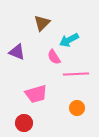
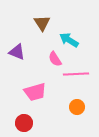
brown triangle: rotated 18 degrees counterclockwise
cyan arrow: rotated 60 degrees clockwise
pink semicircle: moved 1 px right, 2 px down
pink trapezoid: moved 1 px left, 2 px up
orange circle: moved 1 px up
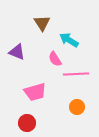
red circle: moved 3 px right
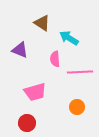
brown triangle: rotated 24 degrees counterclockwise
cyan arrow: moved 2 px up
purple triangle: moved 3 px right, 2 px up
pink semicircle: rotated 28 degrees clockwise
pink line: moved 4 px right, 2 px up
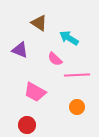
brown triangle: moved 3 px left
pink semicircle: rotated 42 degrees counterclockwise
pink line: moved 3 px left, 3 px down
pink trapezoid: rotated 45 degrees clockwise
red circle: moved 2 px down
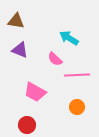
brown triangle: moved 23 px left, 2 px up; rotated 24 degrees counterclockwise
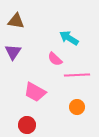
purple triangle: moved 7 px left, 2 px down; rotated 42 degrees clockwise
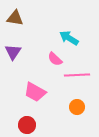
brown triangle: moved 1 px left, 3 px up
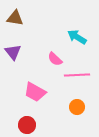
cyan arrow: moved 8 px right, 1 px up
purple triangle: rotated 12 degrees counterclockwise
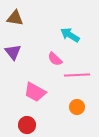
cyan arrow: moved 7 px left, 2 px up
